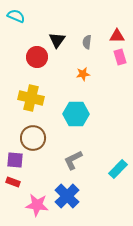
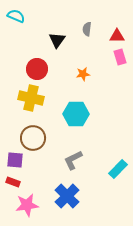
gray semicircle: moved 13 px up
red circle: moved 12 px down
pink star: moved 10 px left; rotated 15 degrees counterclockwise
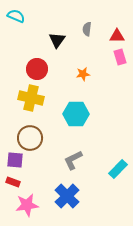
brown circle: moved 3 px left
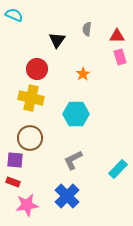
cyan semicircle: moved 2 px left, 1 px up
orange star: rotated 24 degrees counterclockwise
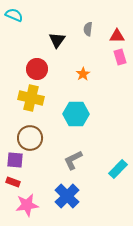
gray semicircle: moved 1 px right
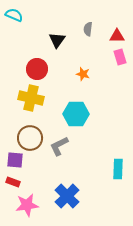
orange star: rotated 24 degrees counterclockwise
gray L-shape: moved 14 px left, 14 px up
cyan rectangle: rotated 42 degrees counterclockwise
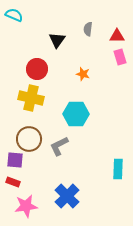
brown circle: moved 1 px left, 1 px down
pink star: moved 1 px left, 1 px down
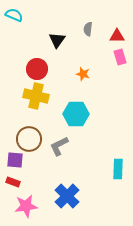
yellow cross: moved 5 px right, 2 px up
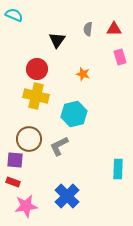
red triangle: moved 3 px left, 7 px up
cyan hexagon: moved 2 px left; rotated 15 degrees counterclockwise
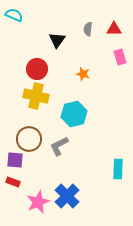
pink star: moved 12 px right, 4 px up; rotated 15 degrees counterclockwise
